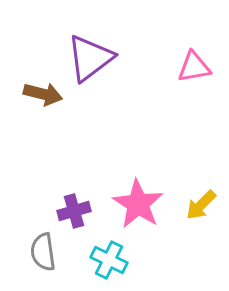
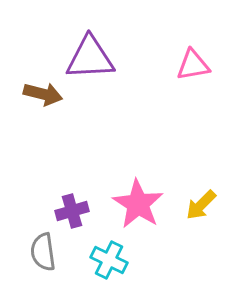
purple triangle: rotated 34 degrees clockwise
pink triangle: moved 1 px left, 2 px up
purple cross: moved 2 px left
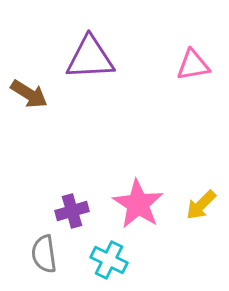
brown arrow: moved 14 px left; rotated 18 degrees clockwise
gray semicircle: moved 1 px right, 2 px down
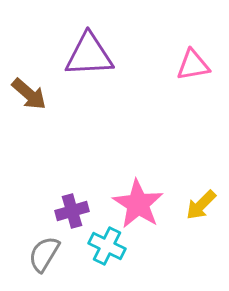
purple triangle: moved 1 px left, 3 px up
brown arrow: rotated 9 degrees clockwise
gray semicircle: rotated 39 degrees clockwise
cyan cross: moved 2 px left, 14 px up
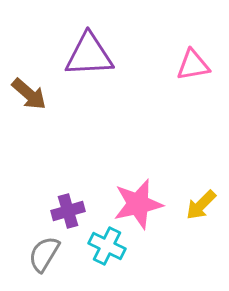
pink star: rotated 27 degrees clockwise
purple cross: moved 4 px left
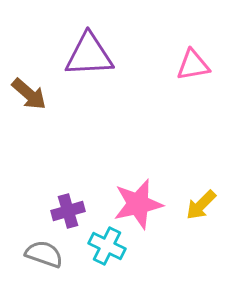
gray semicircle: rotated 78 degrees clockwise
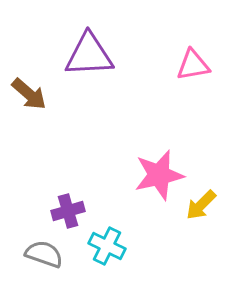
pink star: moved 21 px right, 29 px up
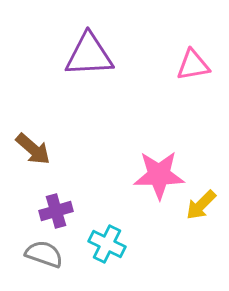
brown arrow: moved 4 px right, 55 px down
pink star: rotated 12 degrees clockwise
purple cross: moved 12 px left
cyan cross: moved 2 px up
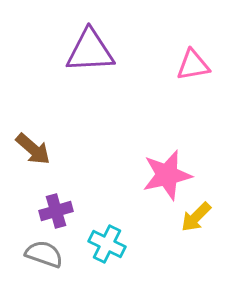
purple triangle: moved 1 px right, 4 px up
pink star: moved 8 px right; rotated 12 degrees counterclockwise
yellow arrow: moved 5 px left, 12 px down
